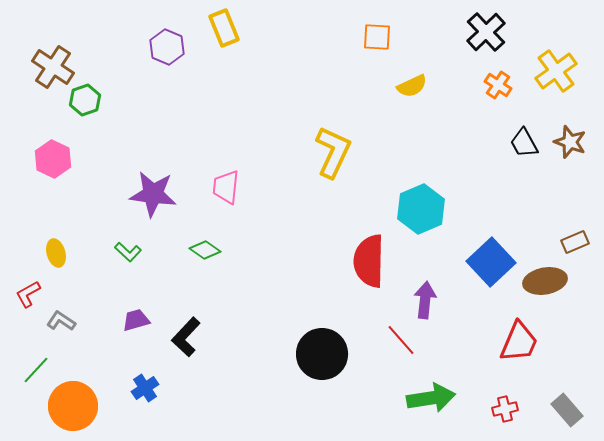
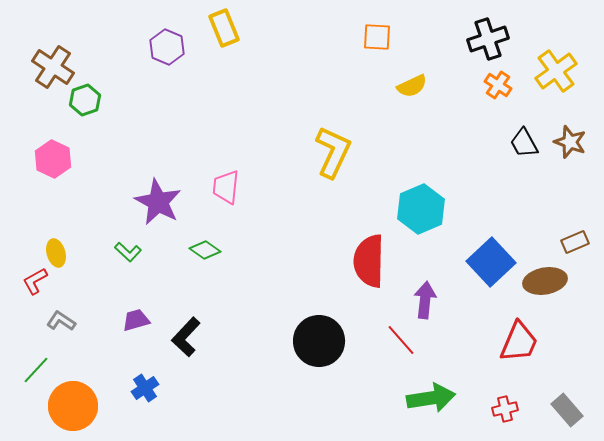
black cross: moved 2 px right, 7 px down; rotated 24 degrees clockwise
purple star: moved 5 px right, 8 px down; rotated 21 degrees clockwise
red L-shape: moved 7 px right, 13 px up
black circle: moved 3 px left, 13 px up
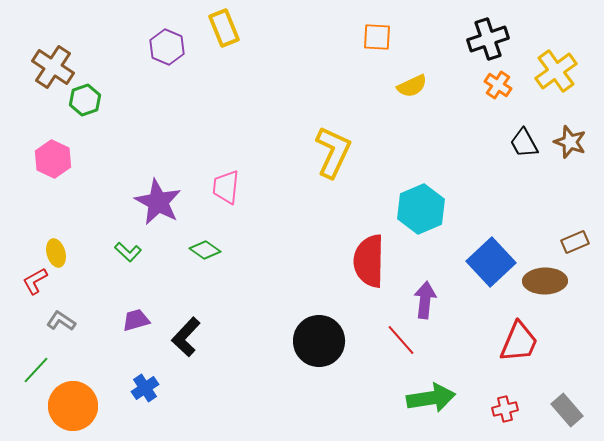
brown ellipse: rotated 9 degrees clockwise
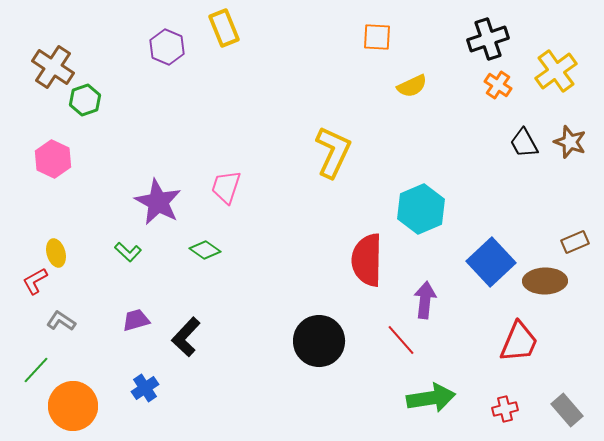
pink trapezoid: rotated 12 degrees clockwise
red semicircle: moved 2 px left, 1 px up
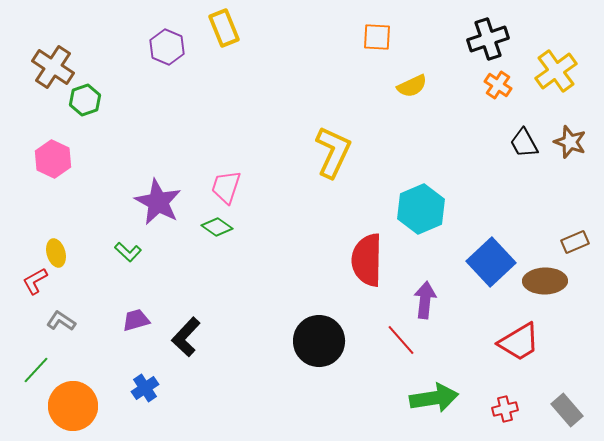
green diamond: moved 12 px right, 23 px up
red trapezoid: rotated 36 degrees clockwise
green arrow: moved 3 px right
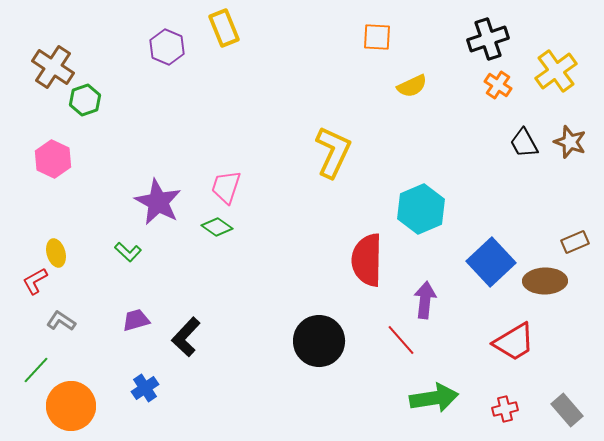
red trapezoid: moved 5 px left
orange circle: moved 2 px left
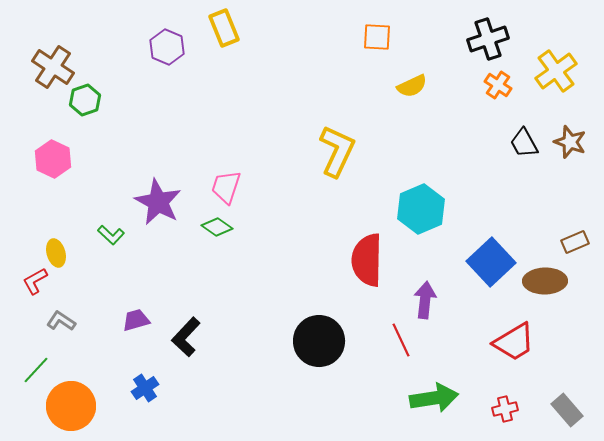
yellow L-shape: moved 4 px right, 1 px up
green L-shape: moved 17 px left, 17 px up
red line: rotated 16 degrees clockwise
